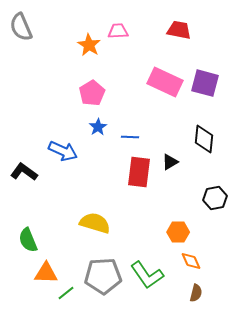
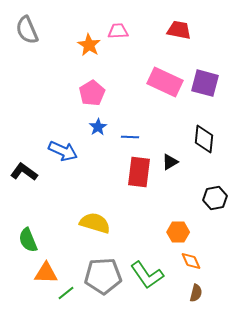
gray semicircle: moved 6 px right, 3 px down
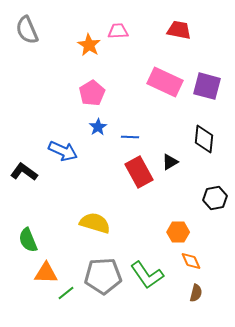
purple square: moved 2 px right, 3 px down
red rectangle: rotated 36 degrees counterclockwise
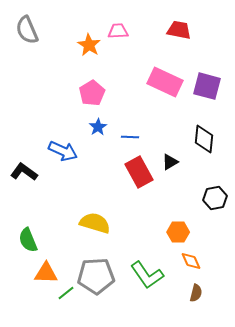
gray pentagon: moved 7 px left
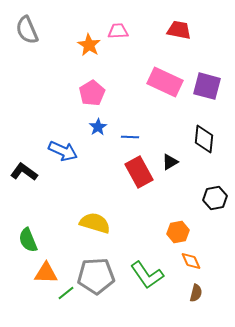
orange hexagon: rotated 10 degrees counterclockwise
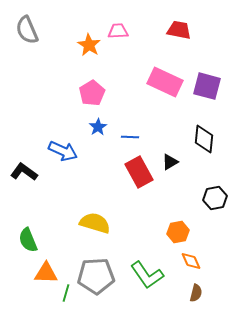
green line: rotated 36 degrees counterclockwise
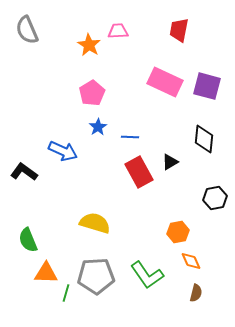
red trapezoid: rotated 90 degrees counterclockwise
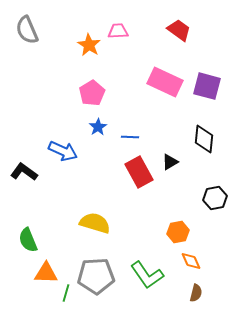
red trapezoid: rotated 115 degrees clockwise
